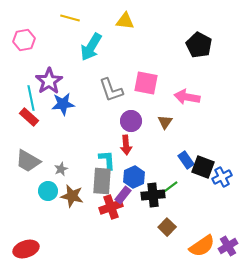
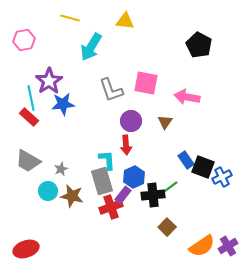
gray rectangle: rotated 20 degrees counterclockwise
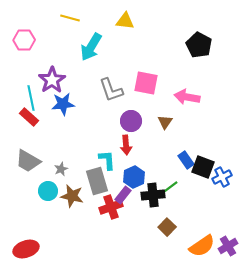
pink hexagon: rotated 10 degrees clockwise
purple star: moved 3 px right, 1 px up
gray rectangle: moved 5 px left
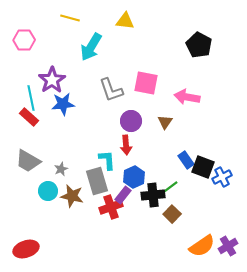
brown square: moved 5 px right, 13 px up
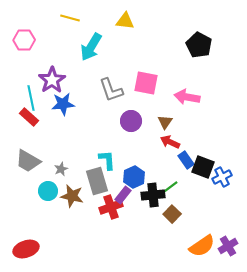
red arrow: moved 44 px right, 3 px up; rotated 120 degrees clockwise
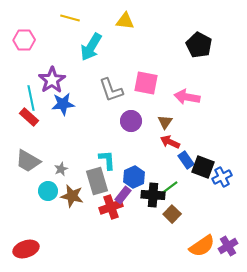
black cross: rotated 10 degrees clockwise
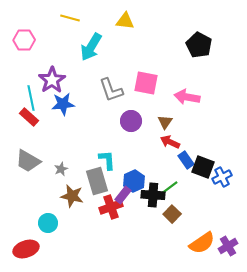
blue hexagon: moved 4 px down
cyan circle: moved 32 px down
orange semicircle: moved 3 px up
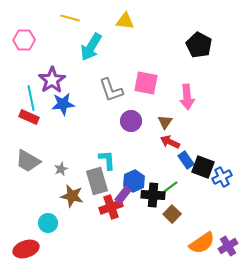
pink arrow: rotated 105 degrees counterclockwise
red rectangle: rotated 18 degrees counterclockwise
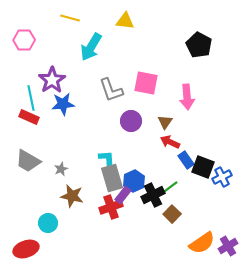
gray rectangle: moved 15 px right, 3 px up
black cross: rotated 30 degrees counterclockwise
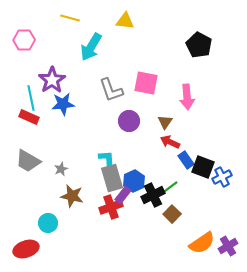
purple circle: moved 2 px left
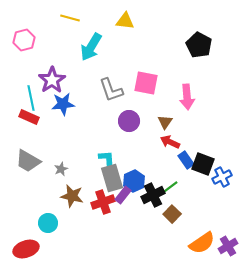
pink hexagon: rotated 15 degrees counterclockwise
black square: moved 3 px up
red cross: moved 8 px left, 5 px up
